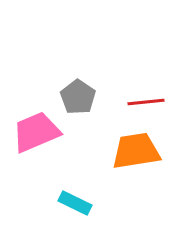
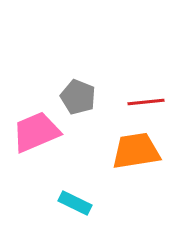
gray pentagon: rotated 12 degrees counterclockwise
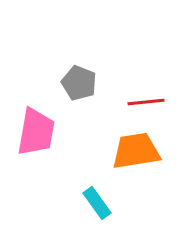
gray pentagon: moved 1 px right, 14 px up
pink trapezoid: rotated 123 degrees clockwise
cyan rectangle: moved 22 px right; rotated 28 degrees clockwise
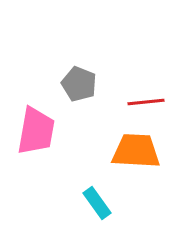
gray pentagon: moved 1 px down
pink trapezoid: moved 1 px up
orange trapezoid: rotated 12 degrees clockwise
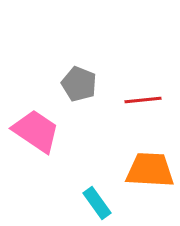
red line: moved 3 px left, 2 px up
pink trapezoid: rotated 66 degrees counterclockwise
orange trapezoid: moved 14 px right, 19 px down
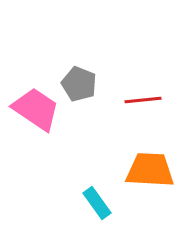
pink trapezoid: moved 22 px up
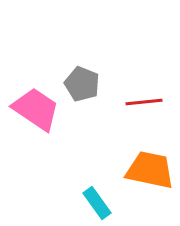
gray pentagon: moved 3 px right
red line: moved 1 px right, 2 px down
orange trapezoid: rotated 9 degrees clockwise
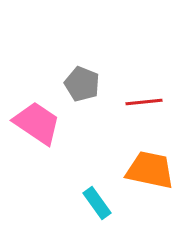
pink trapezoid: moved 1 px right, 14 px down
